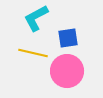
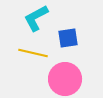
pink circle: moved 2 px left, 8 px down
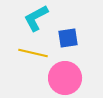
pink circle: moved 1 px up
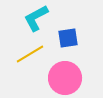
yellow line: moved 3 px left, 1 px down; rotated 44 degrees counterclockwise
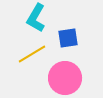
cyan L-shape: rotated 32 degrees counterclockwise
yellow line: moved 2 px right
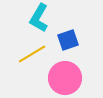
cyan L-shape: moved 3 px right
blue square: moved 2 px down; rotated 10 degrees counterclockwise
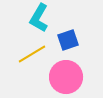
pink circle: moved 1 px right, 1 px up
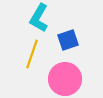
yellow line: rotated 40 degrees counterclockwise
pink circle: moved 1 px left, 2 px down
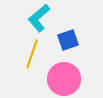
cyan L-shape: rotated 20 degrees clockwise
pink circle: moved 1 px left
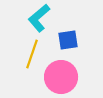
blue square: rotated 10 degrees clockwise
pink circle: moved 3 px left, 2 px up
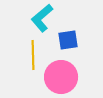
cyan L-shape: moved 3 px right
yellow line: moved 1 px right, 1 px down; rotated 20 degrees counterclockwise
